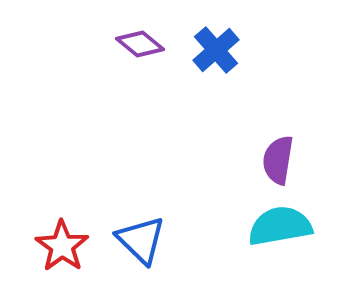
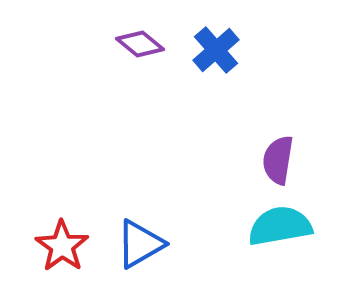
blue triangle: moved 1 px left, 4 px down; rotated 46 degrees clockwise
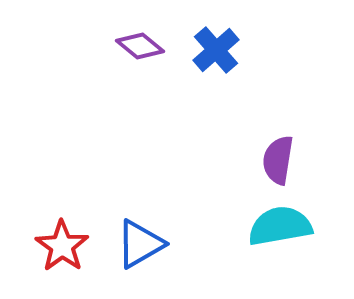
purple diamond: moved 2 px down
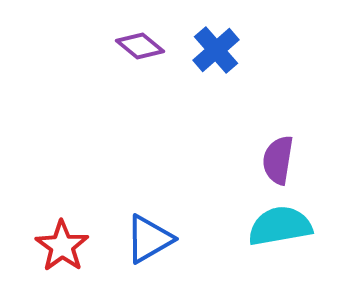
blue triangle: moved 9 px right, 5 px up
